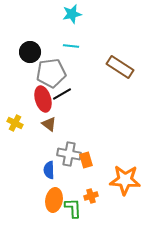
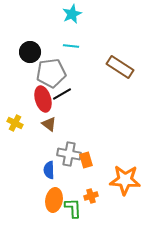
cyan star: rotated 12 degrees counterclockwise
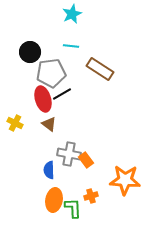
brown rectangle: moved 20 px left, 2 px down
orange rectangle: rotated 21 degrees counterclockwise
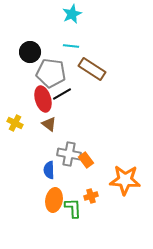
brown rectangle: moved 8 px left
gray pentagon: rotated 16 degrees clockwise
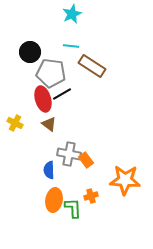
brown rectangle: moved 3 px up
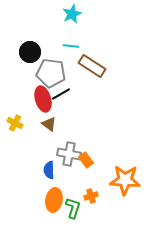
black line: moved 1 px left
green L-shape: rotated 20 degrees clockwise
